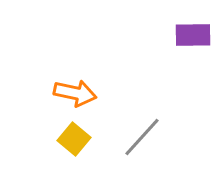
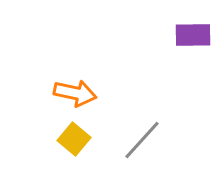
gray line: moved 3 px down
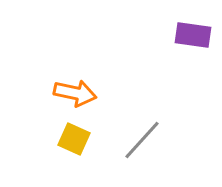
purple rectangle: rotated 9 degrees clockwise
yellow square: rotated 16 degrees counterclockwise
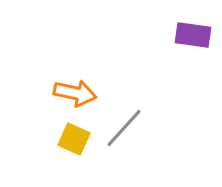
gray line: moved 18 px left, 12 px up
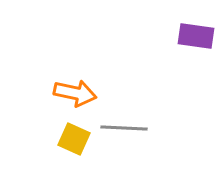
purple rectangle: moved 3 px right, 1 px down
gray line: rotated 51 degrees clockwise
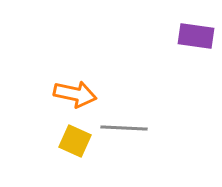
orange arrow: moved 1 px down
yellow square: moved 1 px right, 2 px down
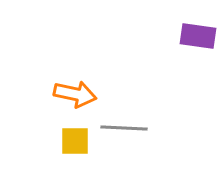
purple rectangle: moved 2 px right
yellow square: rotated 24 degrees counterclockwise
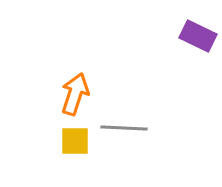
purple rectangle: rotated 18 degrees clockwise
orange arrow: rotated 84 degrees counterclockwise
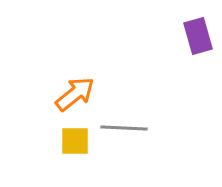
purple rectangle: rotated 48 degrees clockwise
orange arrow: rotated 33 degrees clockwise
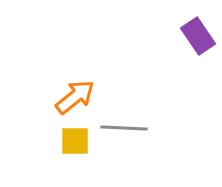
purple rectangle: rotated 18 degrees counterclockwise
orange arrow: moved 3 px down
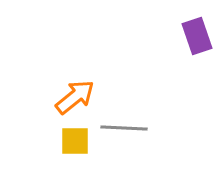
purple rectangle: moved 1 px left; rotated 15 degrees clockwise
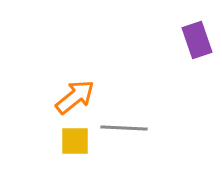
purple rectangle: moved 4 px down
